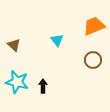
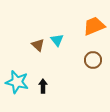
brown triangle: moved 24 px right
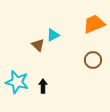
orange trapezoid: moved 2 px up
cyan triangle: moved 4 px left, 5 px up; rotated 40 degrees clockwise
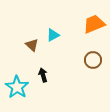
brown triangle: moved 6 px left
cyan star: moved 5 px down; rotated 20 degrees clockwise
black arrow: moved 11 px up; rotated 16 degrees counterclockwise
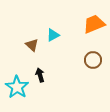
black arrow: moved 3 px left
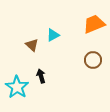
black arrow: moved 1 px right, 1 px down
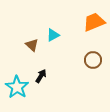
orange trapezoid: moved 2 px up
black arrow: rotated 48 degrees clockwise
